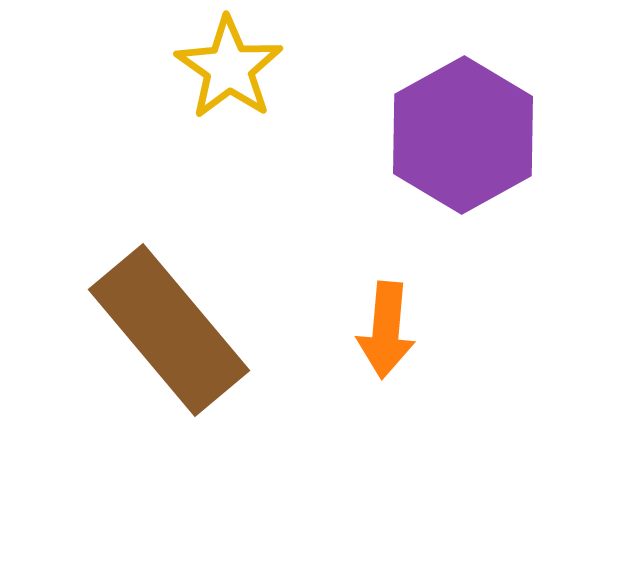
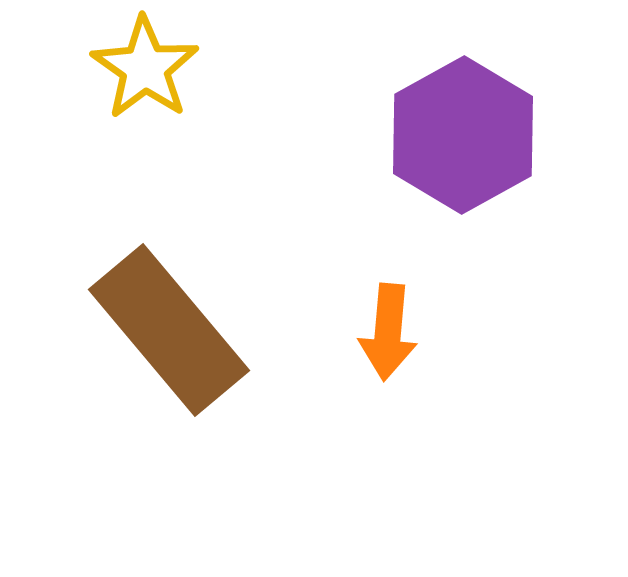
yellow star: moved 84 px left
orange arrow: moved 2 px right, 2 px down
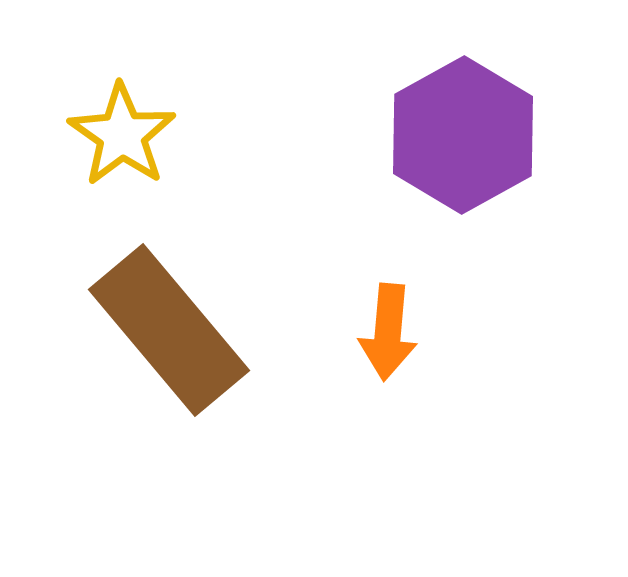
yellow star: moved 23 px left, 67 px down
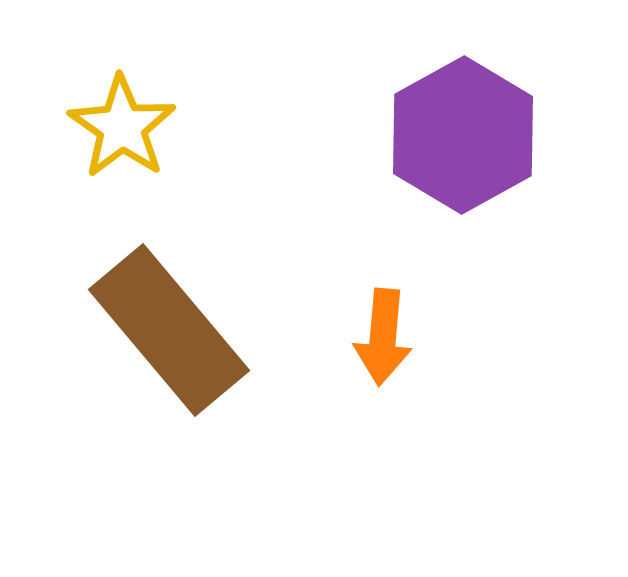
yellow star: moved 8 px up
orange arrow: moved 5 px left, 5 px down
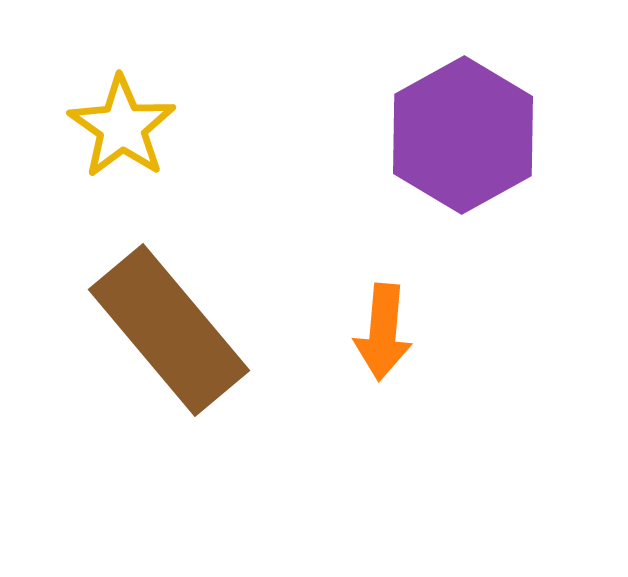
orange arrow: moved 5 px up
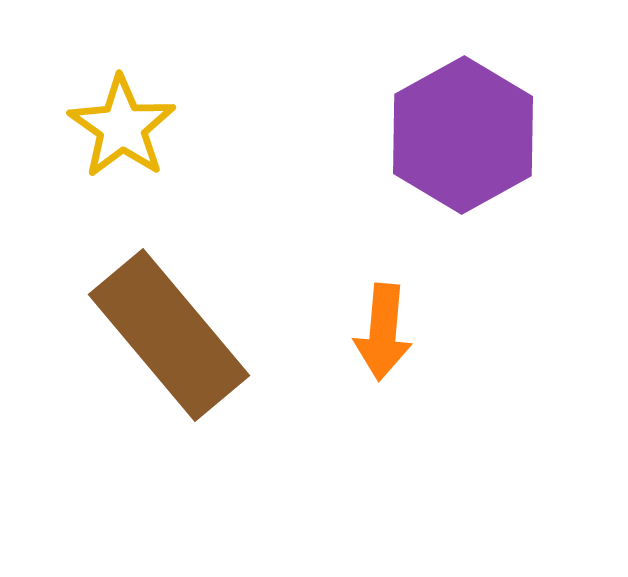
brown rectangle: moved 5 px down
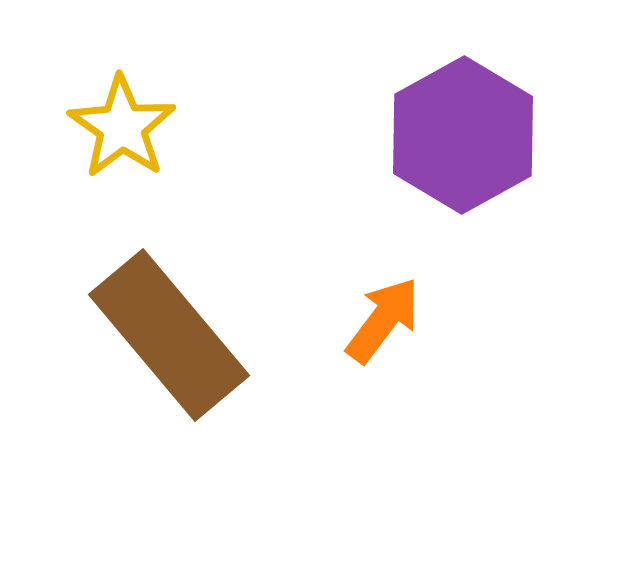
orange arrow: moved 12 px up; rotated 148 degrees counterclockwise
